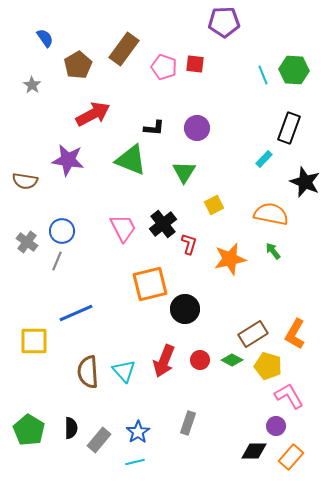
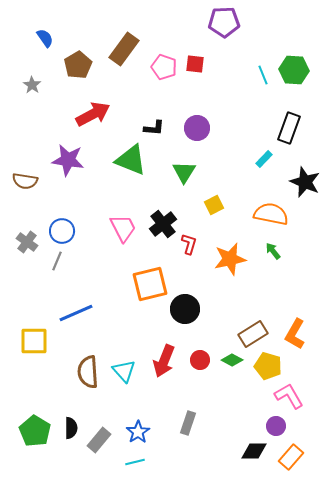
green pentagon at (29, 430): moved 6 px right, 1 px down
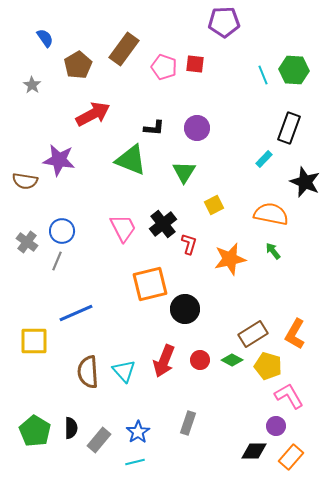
purple star at (68, 160): moved 9 px left
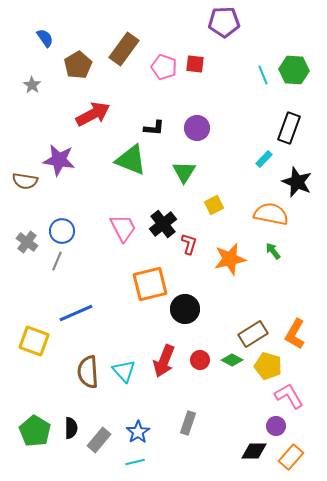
black star at (305, 182): moved 8 px left
yellow square at (34, 341): rotated 20 degrees clockwise
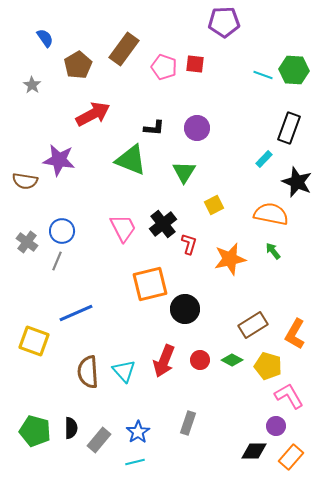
cyan line at (263, 75): rotated 48 degrees counterclockwise
brown rectangle at (253, 334): moved 9 px up
green pentagon at (35, 431): rotated 16 degrees counterclockwise
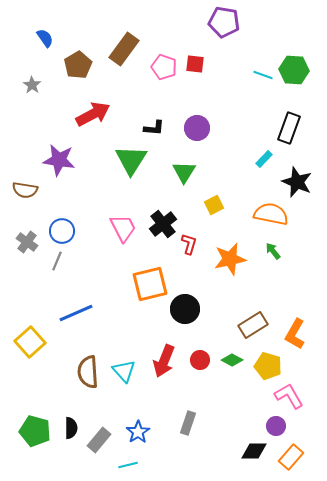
purple pentagon at (224, 22): rotated 12 degrees clockwise
green triangle at (131, 160): rotated 40 degrees clockwise
brown semicircle at (25, 181): moved 9 px down
yellow square at (34, 341): moved 4 px left, 1 px down; rotated 28 degrees clockwise
cyan line at (135, 462): moved 7 px left, 3 px down
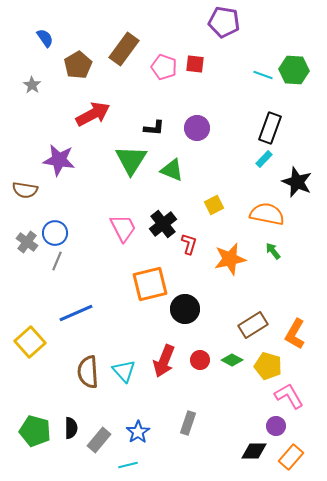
black rectangle at (289, 128): moved 19 px left
green triangle at (184, 172): moved 12 px left, 2 px up; rotated 40 degrees counterclockwise
orange semicircle at (271, 214): moved 4 px left
blue circle at (62, 231): moved 7 px left, 2 px down
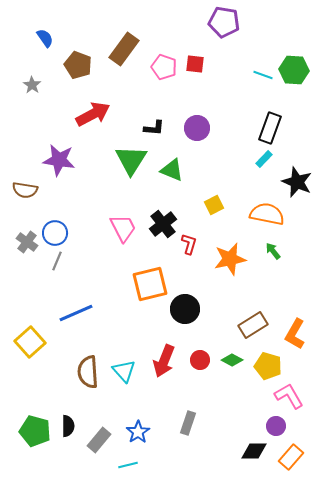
brown pentagon at (78, 65): rotated 20 degrees counterclockwise
black semicircle at (71, 428): moved 3 px left, 2 px up
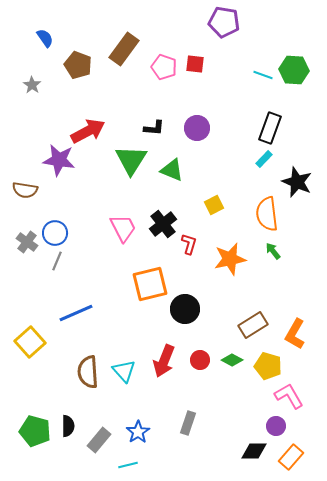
red arrow at (93, 114): moved 5 px left, 17 px down
orange semicircle at (267, 214): rotated 108 degrees counterclockwise
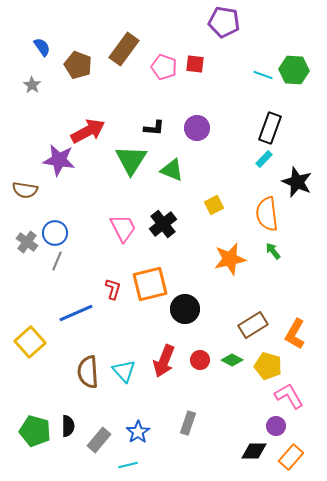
blue semicircle at (45, 38): moved 3 px left, 9 px down
red L-shape at (189, 244): moved 76 px left, 45 px down
